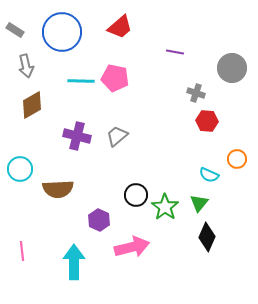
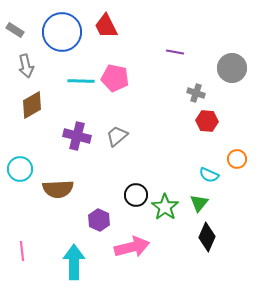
red trapezoid: moved 14 px left, 1 px up; rotated 104 degrees clockwise
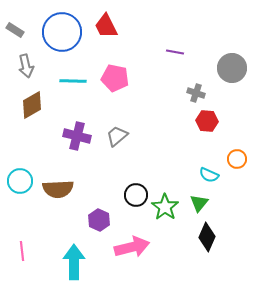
cyan line: moved 8 px left
cyan circle: moved 12 px down
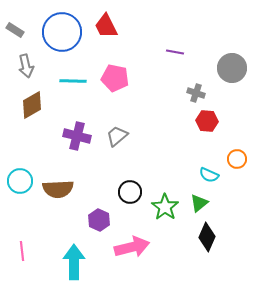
black circle: moved 6 px left, 3 px up
green triangle: rotated 12 degrees clockwise
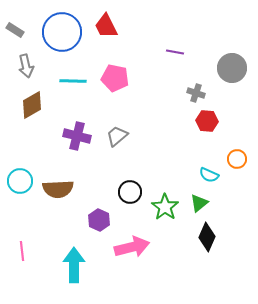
cyan arrow: moved 3 px down
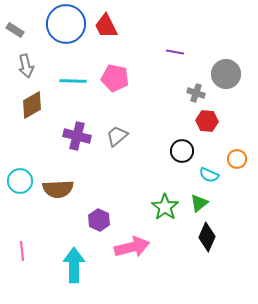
blue circle: moved 4 px right, 8 px up
gray circle: moved 6 px left, 6 px down
black circle: moved 52 px right, 41 px up
